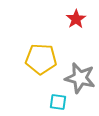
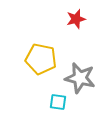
red star: rotated 18 degrees clockwise
yellow pentagon: rotated 8 degrees clockwise
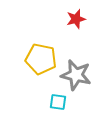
gray star: moved 4 px left, 3 px up
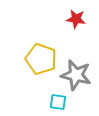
red star: rotated 24 degrees clockwise
yellow pentagon: rotated 8 degrees clockwise
